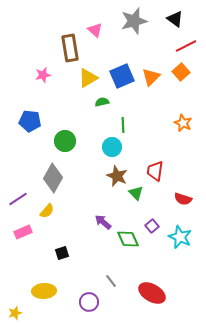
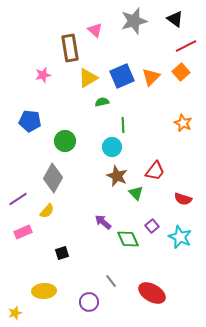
red trapezoid: rotated 150 degrees counterclockwise
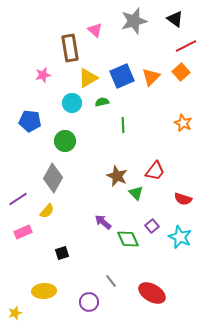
cyan circle: moved 40 px left, 44 px up
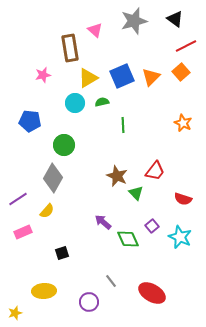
cyan circle: moved 3 px right
green circle: moved 1 px left, 4 px down
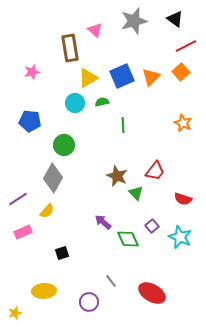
pink star: moved 11 px left, 3 px up
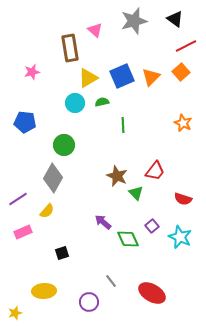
blue pentagon: moved 5 px left, 1 px down
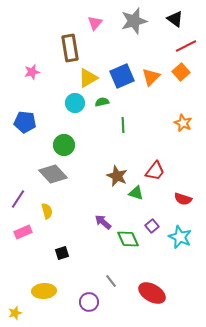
pink triangle: moved 7 px up; rotated 28 degrees clockwise
gray diamond: moved 4 px up; rotated 72 degrees counterclockwise
green triangle: rotated 28 degrees counterclockwise
purple line: rotated 24 degrees counterclockwise
yellow semicircle: rotated 56 degrees counterclockwise
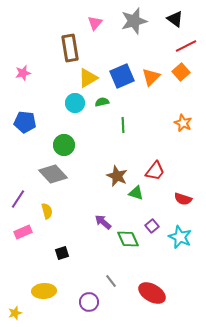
pink star: moved 9 px left, 1 px down
